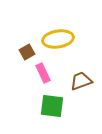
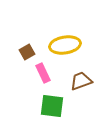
yellow ellipse: moved 7 px right, 6 px down
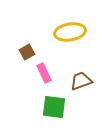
yellow ellipse: moved 5 px right, 13 px up
pink rectangle: moved 1 px right
green square: moved 2 px right, 1 px down
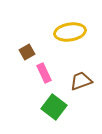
green square: rotated 30 degrees clockwise
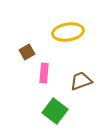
yellow ellipse: moved 2 px left
pink rectangle: rotated 30 degrees clockwise
green square: moved 1 px right, 4 px down
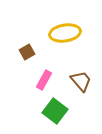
yellow ellipse: moved 3 px left, 1 px down
pink rectangle: moved 7 px down; rotated 24 degrees clockwise
brown trapezoid: rotated 70 degrees clockwise
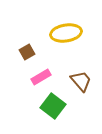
yellow ellipse: moved 1 px right
pink rectangle: moved 3 px left, 3 px up; rotated 30 degrees clockwise
green square: moved 2 px left, 5 px up
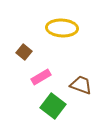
yellow ellipse: moved 4 px left, 5 px up; rotated 12 degrees clockwise
brown square: moved 3 px left; rotated 21 degrees counterclockwise
brown trapezoid: moved 4 px down; rotated 30 degrees counterclockwise
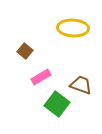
yellow ellipse: moved 11 px right
brown square: moved 1 px right, 1 px up
green square: moved 4 px right, 2 px up
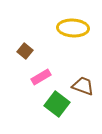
brown trapezoid: moved 2 px right, 1 px down
